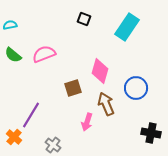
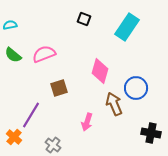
brown square: moved 14 px left
brown arrow: moved 8 px right
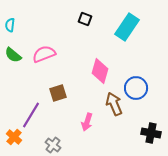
black square: moved 1 px right
cyan semicircle: rotated 72 degrees counterclockwise
brown square: moved 1 px left, 5 px down
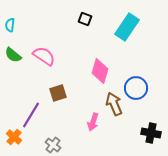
pink semicircle: moved 2 px down; rotated 55 degrees clockwise
pink arrow: moved 6 px right
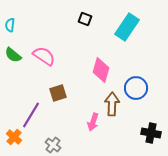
pink diamond: moved 1 px right, 1 px up
brown arrow: moved 2 px left; rotated 25 degrees clockwise
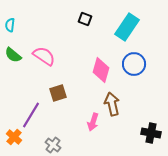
blue circle: moved 2 px left, 24 px up
brown arrow: rotated 15 degrees counterclockwise
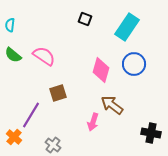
brown arrow: moved 1 px down; rotated 40 degrees counterclockwise
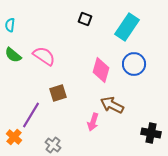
brown arrow: rotated 10 degrees counterclockwise
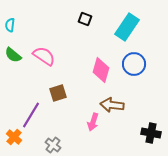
brown arrow: rotated 20 degrees counterclockwise
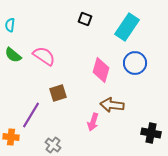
blue circle: moved 1 px right, 1 px up
orange cross: moved 3 px left; rotated 35 degrees counterclockwise
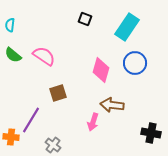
purple line: moved 5 px down
